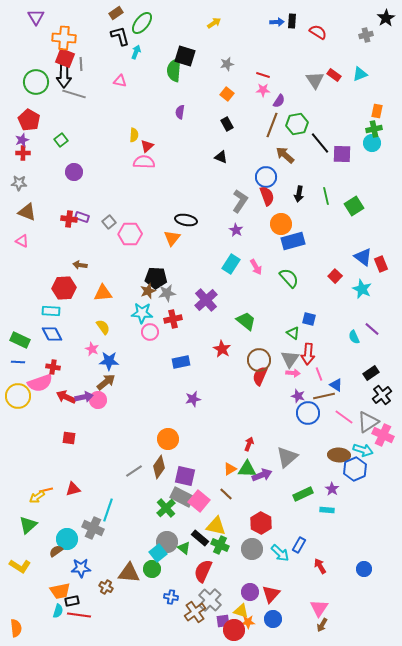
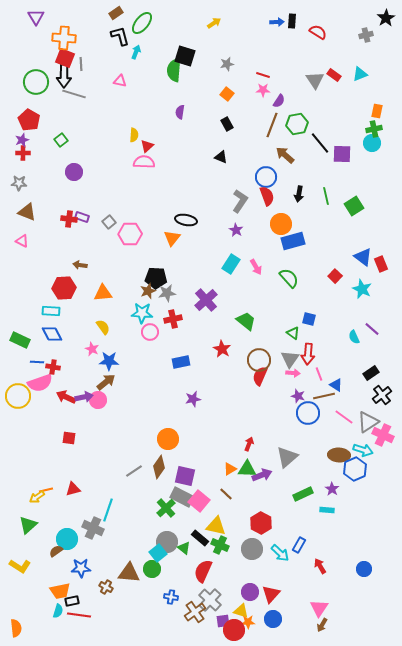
blue line at (18, 362): moved 19 px right
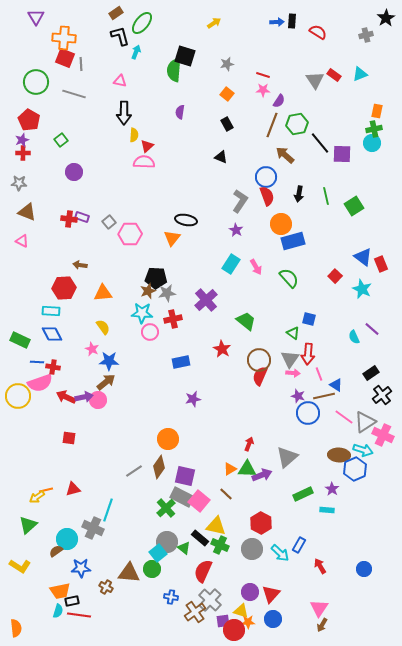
black arrow at (64, 76): moved 60 px right, 37 px down
gray triangle at (368, 422): moved 3 px left
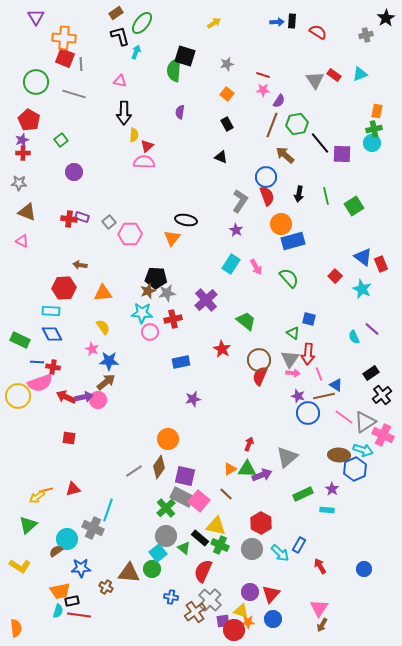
gray circle at (167, 542): moved 1 px left, 6 px up
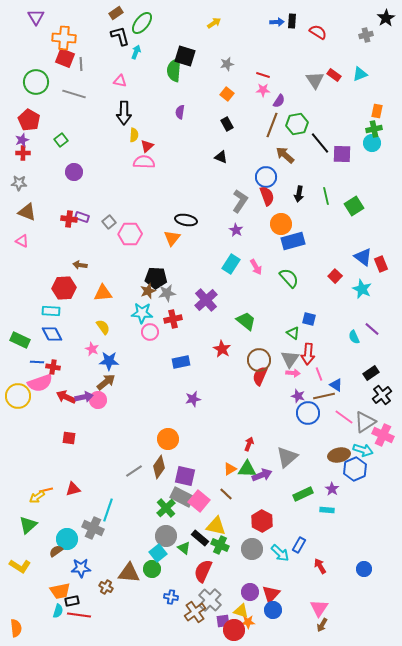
brown ellipse at (339, 455): rotated 15 degrees counterclockwise
red hexagon at (261, 523): moved 1 px right, 2 px up
blue circle at (273, 619): moved 9 px up
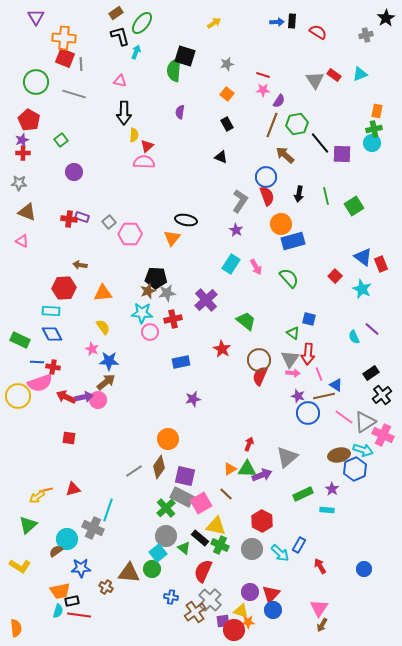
pink square at (199, 501): moved 2 px right, 2 px down; rotated 20 degrees clockwise
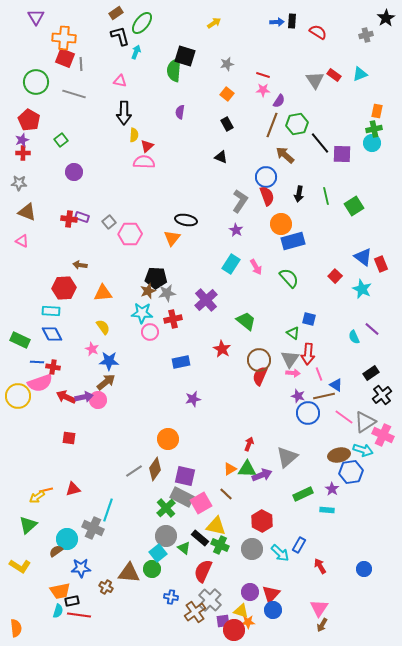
brown diamond at (159, 467): moved 4 px left, 2 px down
blue hexagon at (355, 469): moved 4 px left, 3 px down; rotated 15 degrees clockwise
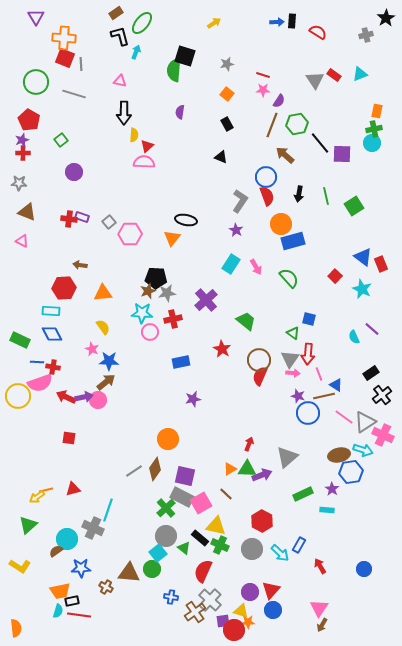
red triangle at (271, 594): moved 4 px up
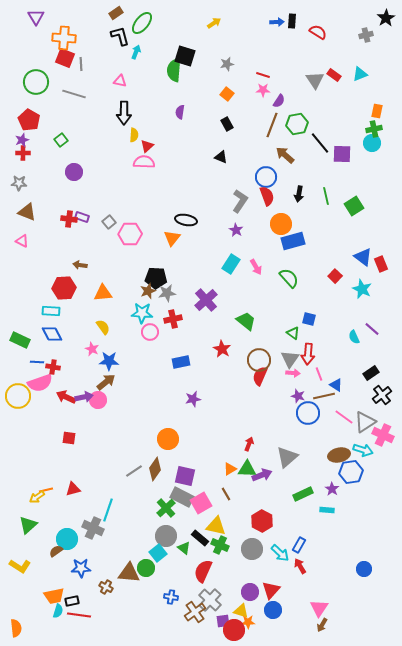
brown line at (226, 494): rotated 16 degrees clockwise
red arrow at (320, 566): moved 20 px left
green circle at (152, 569): moved 6 px left, 1 px up
orange trapezoid at (60, 591): moved 6 px left, 5 px down
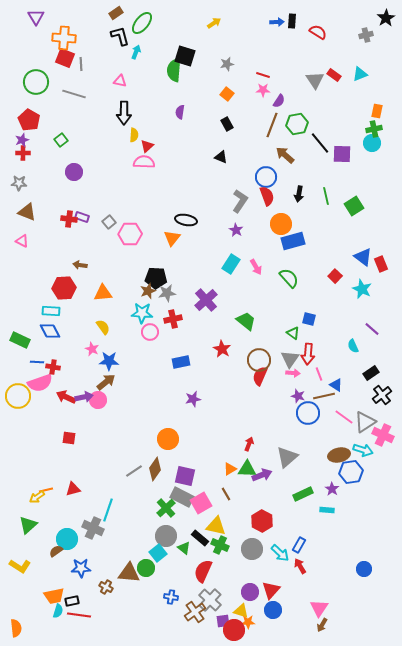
blue diamond at (52, 334): moved 2 px left, 3 px up
cyan semicircle at (354, 337): moved 1 px left, 9 px down
